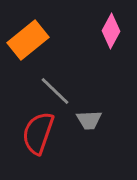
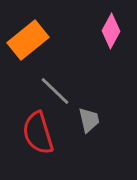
gray trapezoid: rotated 100 degrees counterclockwise
red semicircle: rotated 36 degrees counterclockwise
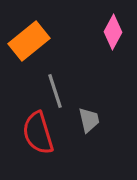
pink diamond: moved 2 px right, 1 px down
orange rectangle: moved 1 px right, 1 px down
gray line: rotated 28 degrees clockwise
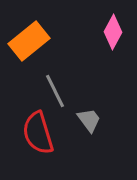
gray line: rotated 8 degrees counterclockwise
gray trapezoid: rotated 24 degrees counterclockwise
